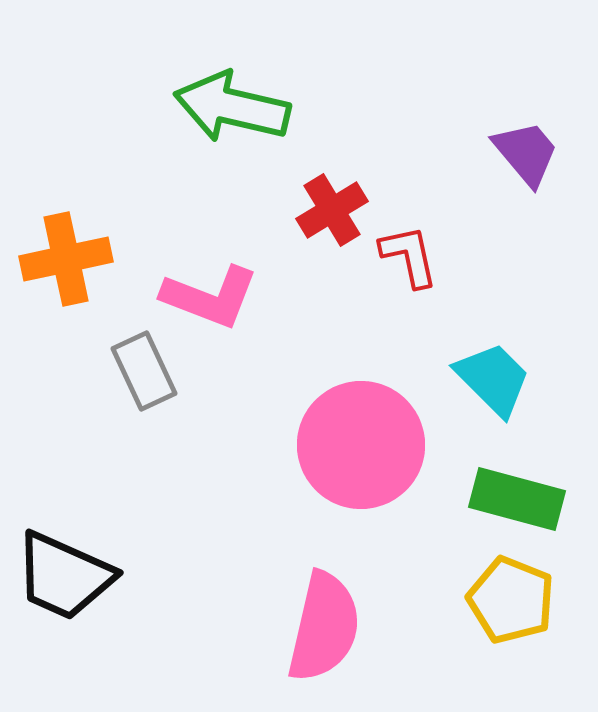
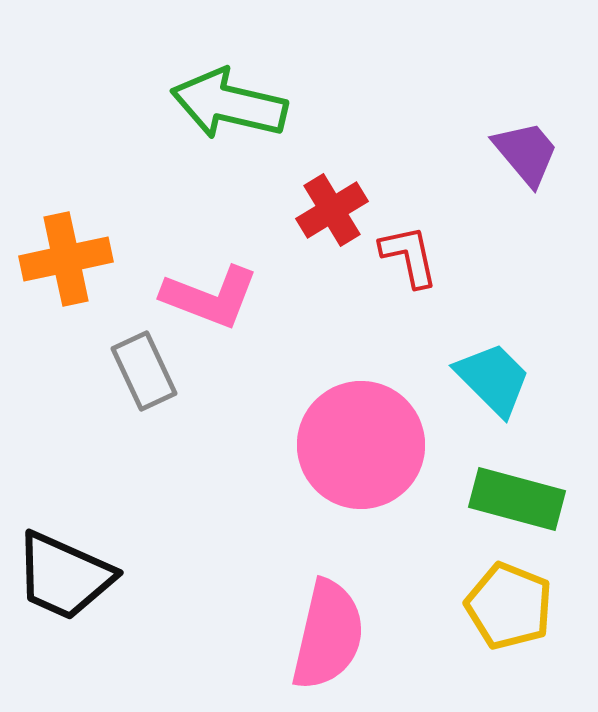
green arrow: moved 3 px left, 3 px up
yellow pentagon: moved 2 px left, 6 px down
pink semicircle: moved 4 px right, 8 px down
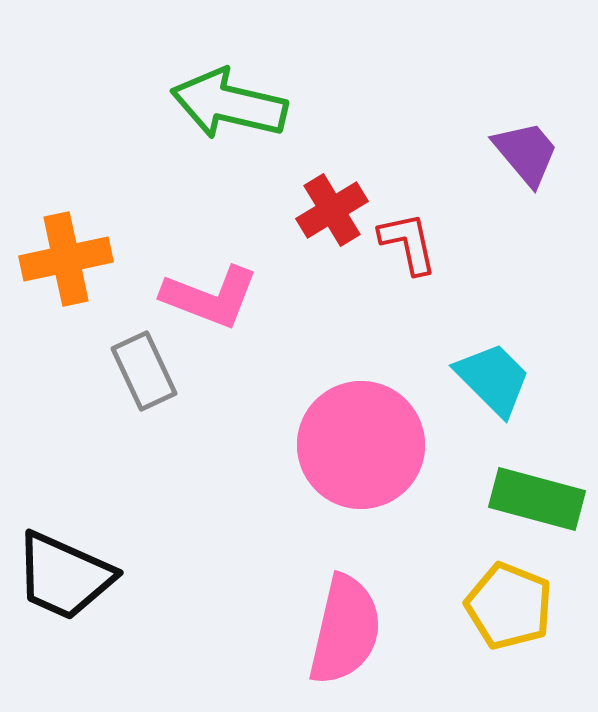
red L-shape: moved 1 px left, 13 px up
green rectangle: moved 20 px right
pink semicircle: moved 17 px right, 5 px up
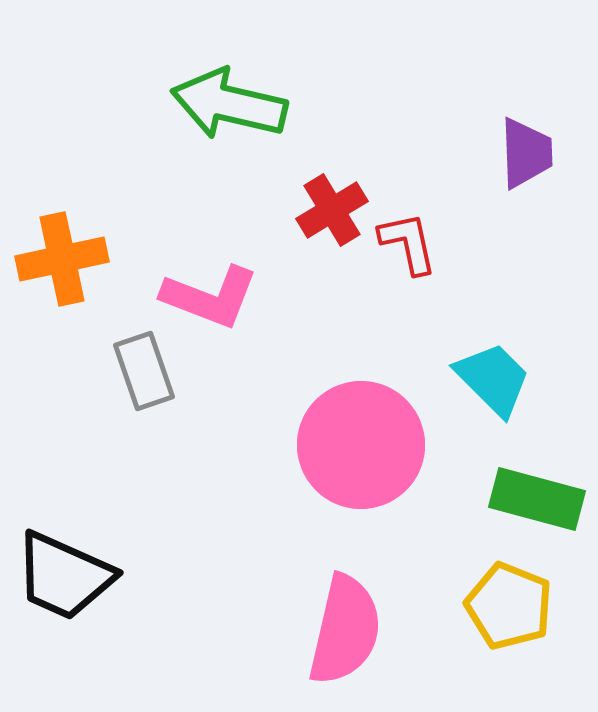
purple trapezoid: rotated 38 degrees clockwise
orange cross: moved 4 px left
gray rectangle: rotated 6 degrees clockwise
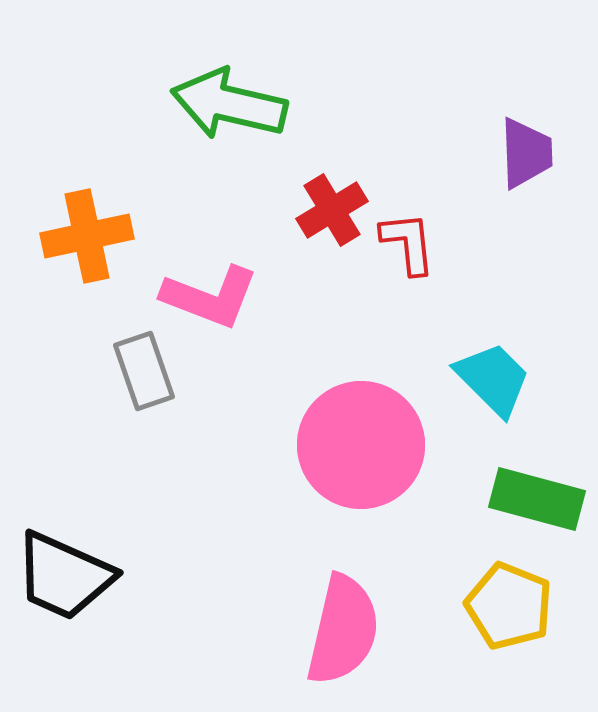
red L-shape: rotated 6 degrees clockwise
orange cross: moved 25 px right, 23 px up
pink semicircle: moved 2 px left
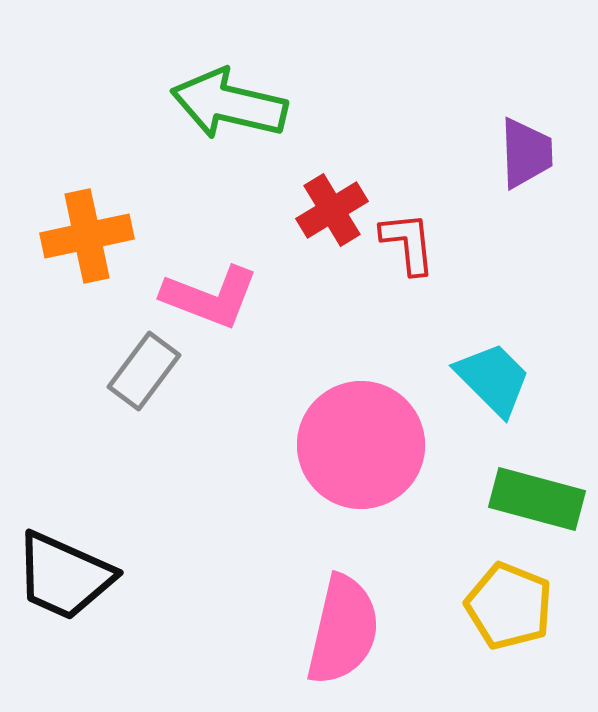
gray rectangle: rotated 56 degrees clockwise
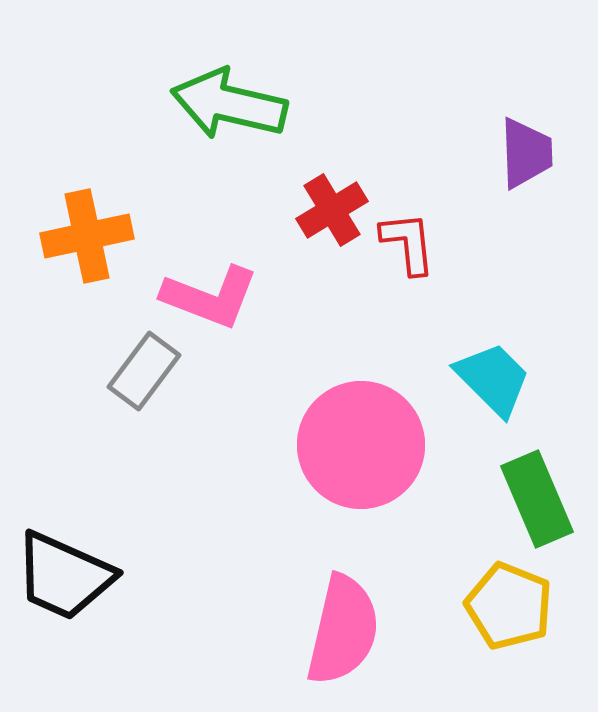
green rectangle: rotated 52 degrees clockwise
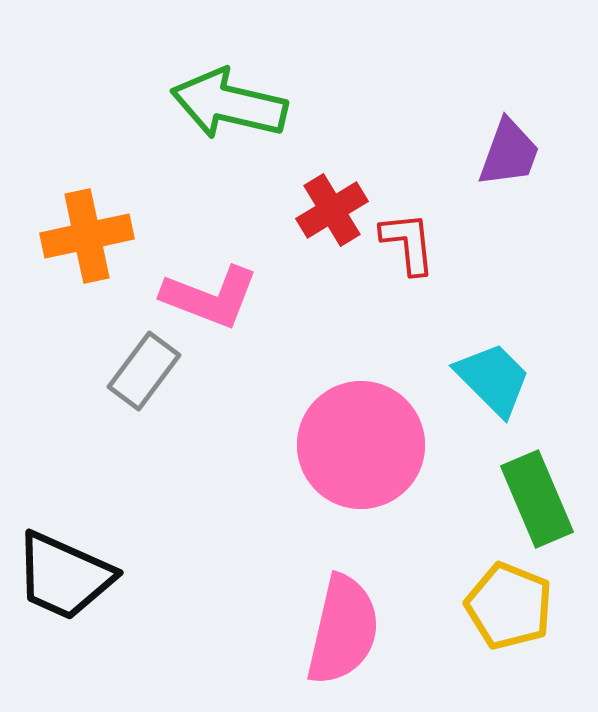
purple trapezoid: moved 17 px left; rotated 22 degrees clockwise
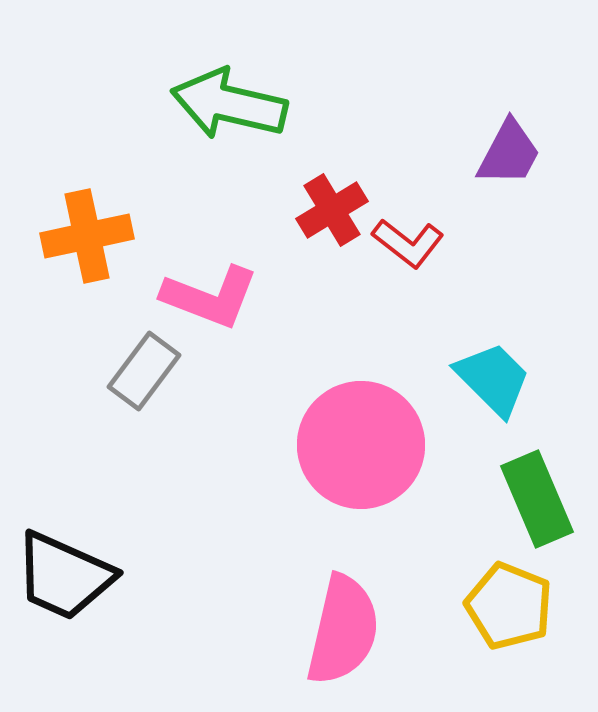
purple trapezoid: rotated 8 degrees clockwise
red L-shape: rotated 134 degrees clockwise
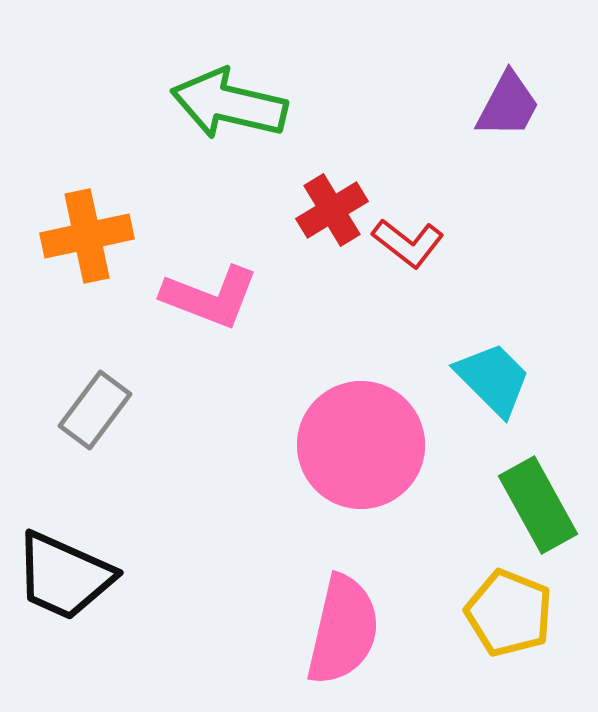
purple trapezoid: moved 1 px left, 48 px up
gray rectangle: moved 49 px left, 39 px down
green rectangle: moved 1 px right, 6 px down; rotated 6 degrees counterclockwise
yellow pentagon: moved 7 px down
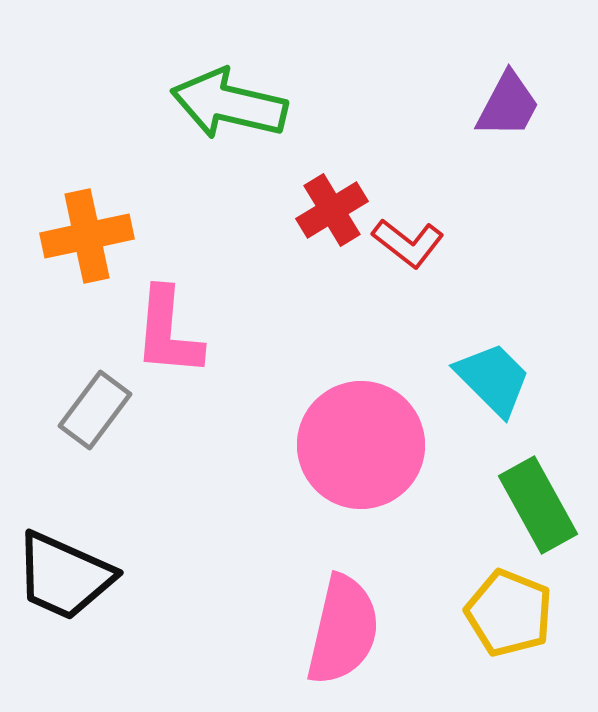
pink L-shape: moved 42 px left, 35 px down; rotated 74 degrees clockwise
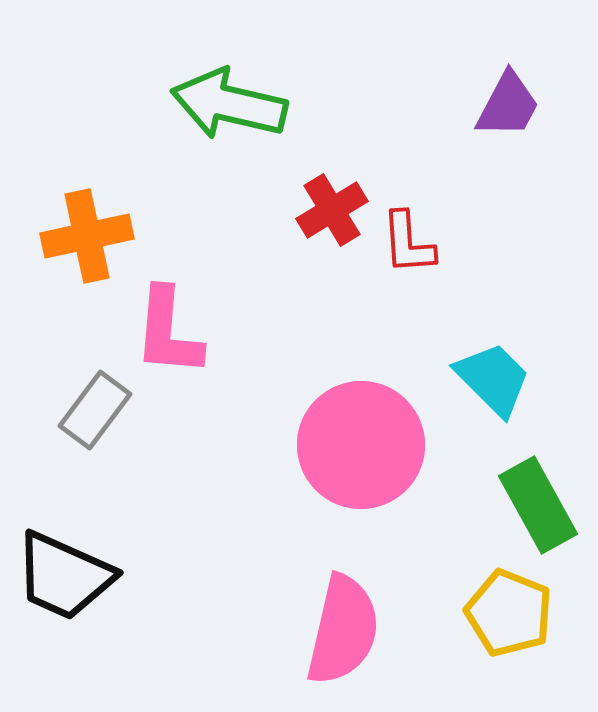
red L-shape: rotated 48 degrees clockwise
